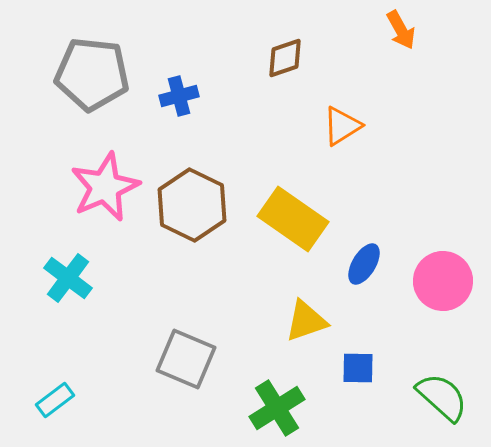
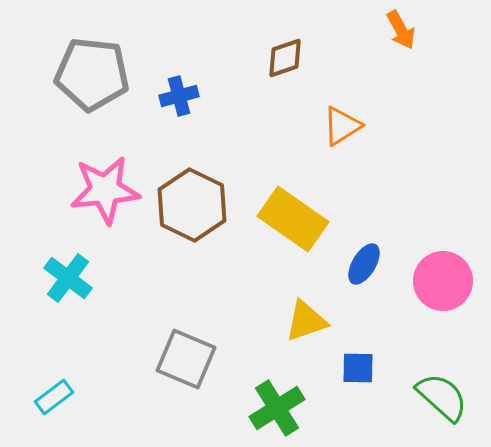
pink star: moved 3 px down; rotated 18 degrees clockwise
cyan rectangle: moved 1 px left, 3 px up
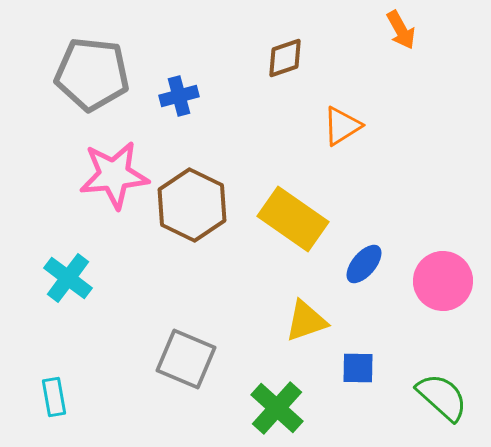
pink star: moved 9 px right, 15 px up
blue ellipse: rotated 9 degrees clockwise
cyan rectangle: rotated 63 degrees counterclockwise
green cross: rotated 16 degrees counterclockwise
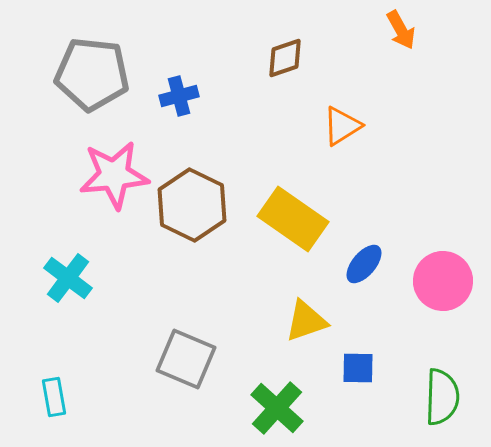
green semicircle: rotated 50 degrees clockwise
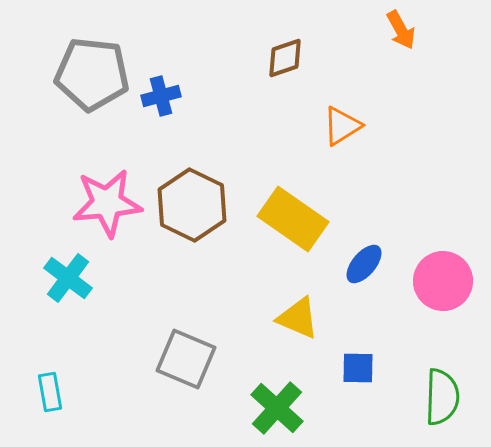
blue cross: moved 18 px left
pink star: moved 7 px left, 28 px down
yellow triangle: moved 8 px left, 3 px up; rotated 42 degrees clockwise
cyan rectangle: moved 4 px left, 5 px up
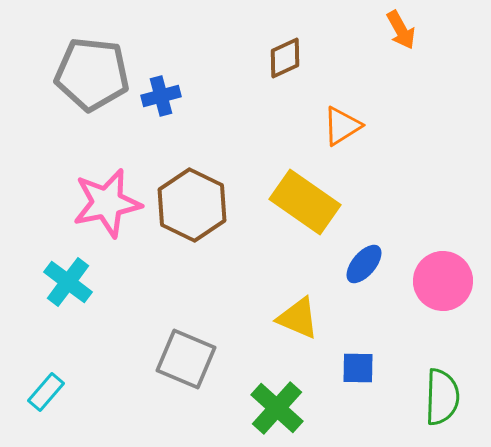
brown diamond: rotated 6 degrees counterclockwise
pink star: rotated 6 degrees counterclockwise
yellow rectangle: moved 12 px right, 17 px up
cyan cross: moved 4 px down
cyan rectangle: moved 4 px left; rotated 51 degrees clockwise
